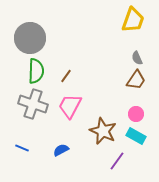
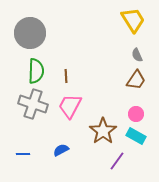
yellow trapezoid: rotated 52 degrees counterclockwise
gray circle: moved 5 px up
gray semicircle: moved 3 px up
brown line: rotated 40 degrees counterclockwise
brown star: rotated 12 degrees clockwise
blue line: moved 1 px right, 6 px down; rotated 24 degrees counterclockwise
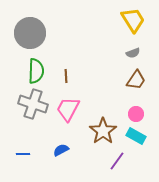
gray semicircle: moved 4 px left, 2 px up; rotated 88 degrees counterclockwise
pink trapezoid: moved 2 px left, 3 px down
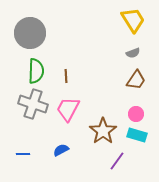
cyan rectangle: moved 1 px right, 1 px up; rotated 12 degrees counterclockwise
